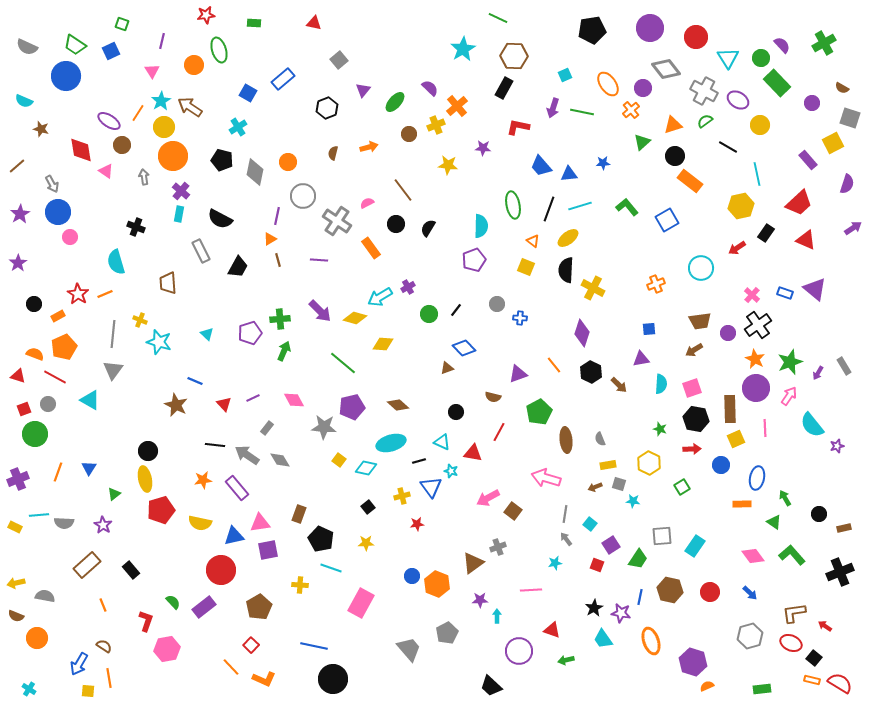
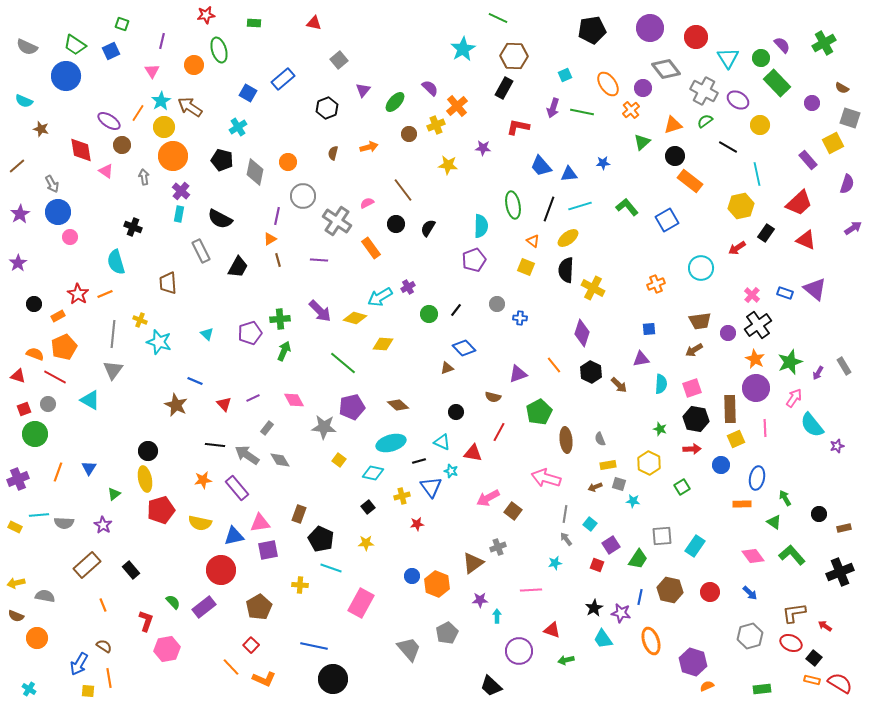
black cross at (136, 227): moved 3 px left
pink arrow at (789, 396): moved 5 px right, 2 px down
cyan diamond at (366, 468): moved 7 px right, 5 px down
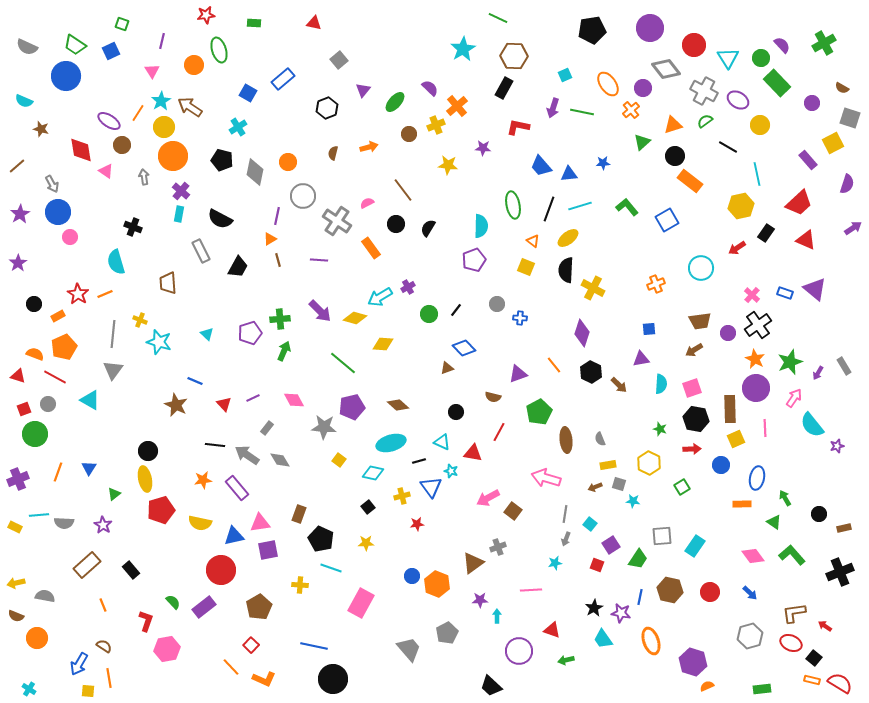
red circle at (696, 37): moved 2 px left, 8 px down
gray arrow at (566, 539): rotated 120 degrees counterclockwise
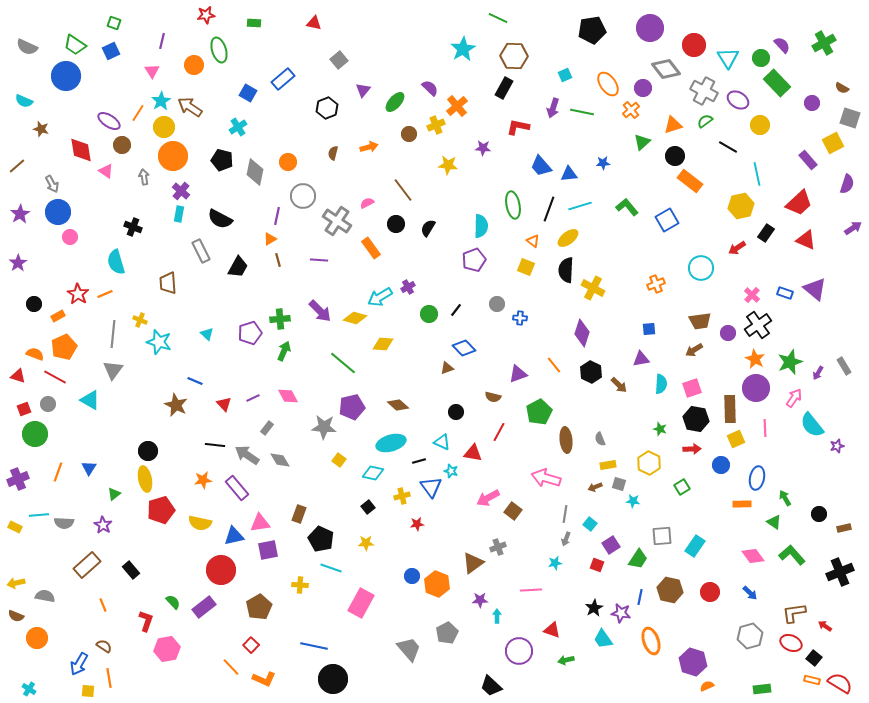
green square at (122, 24): moved 8 px left, 1 px up
pink diamond at (294, 400): moved 6 px left, 4 px up
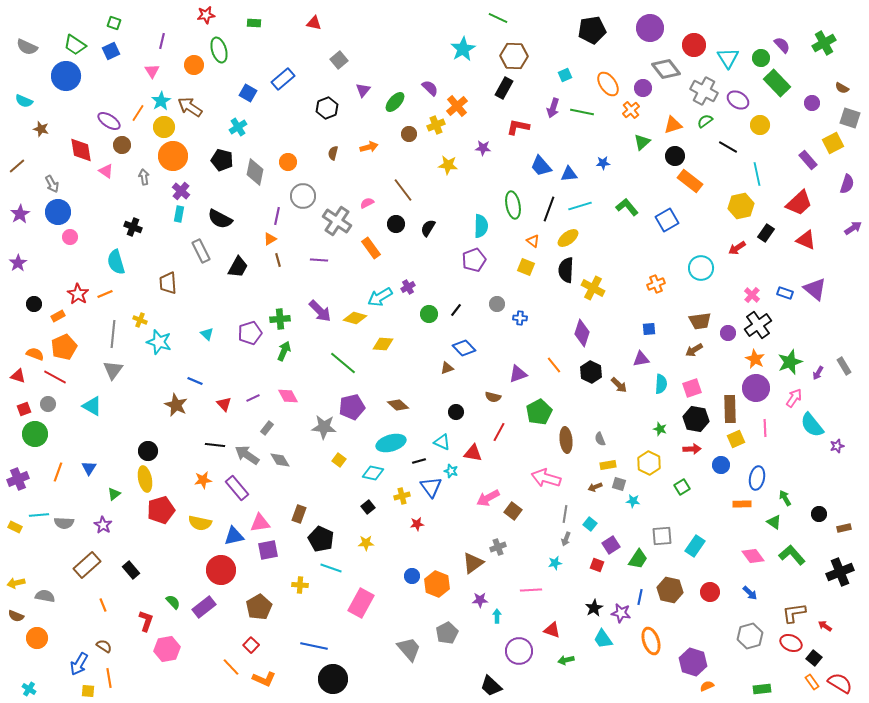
cyan triangle at (90, 400): moved 2 px right, 6 px down
orange rectangle at (812, 680): moved 2 px down; rotated 42 degrees clockwise
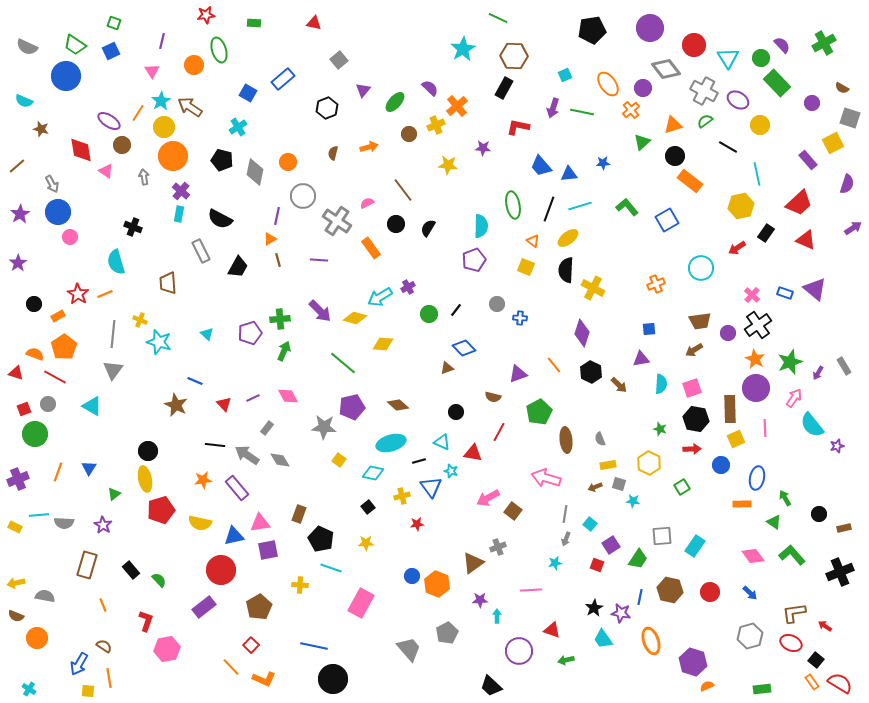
orange pentagon at (64, 347): rotated 10 degrees counterclockwise
red triangle at (18, 376): moved 2 px left, 3 px up
brown rectangle at (87, 565): rotated 32 degrees counterclockwise
green semicircle at (173, 602): moved 14 px left, 22 px up
black square at (814, 658): moved 2 px right, 2 px down
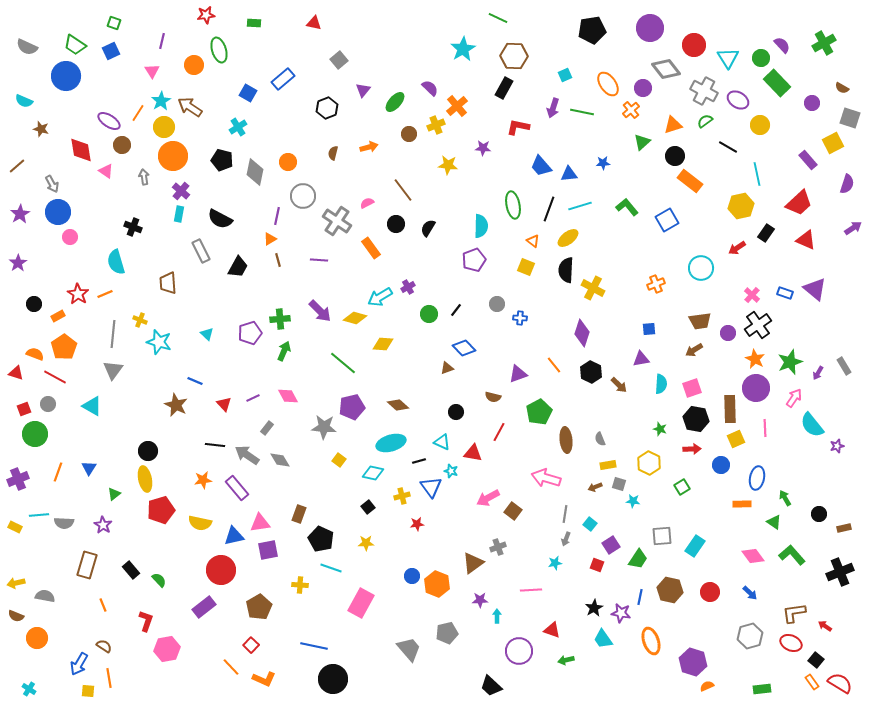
gray pentagon at (447, 633): rotated 15 degrees clockwise
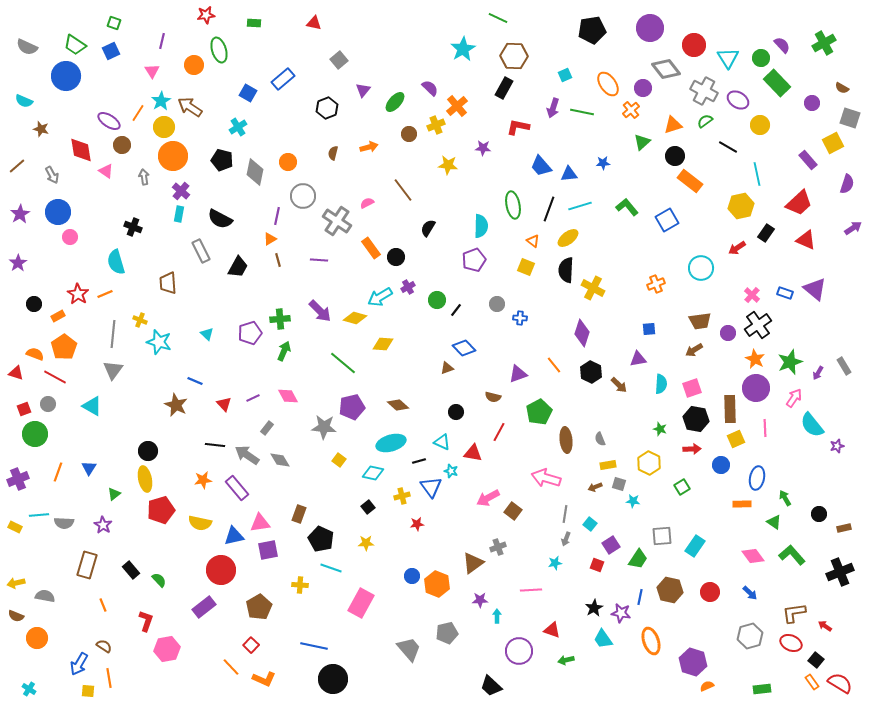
gray arrow at (52, 184): moved 9 px up
black circle at (396, 224): moved 33 px down
green circle at (429, 314): moved 8 px right, 14 px up
purple triangle at (641, 359): moved 3 px left
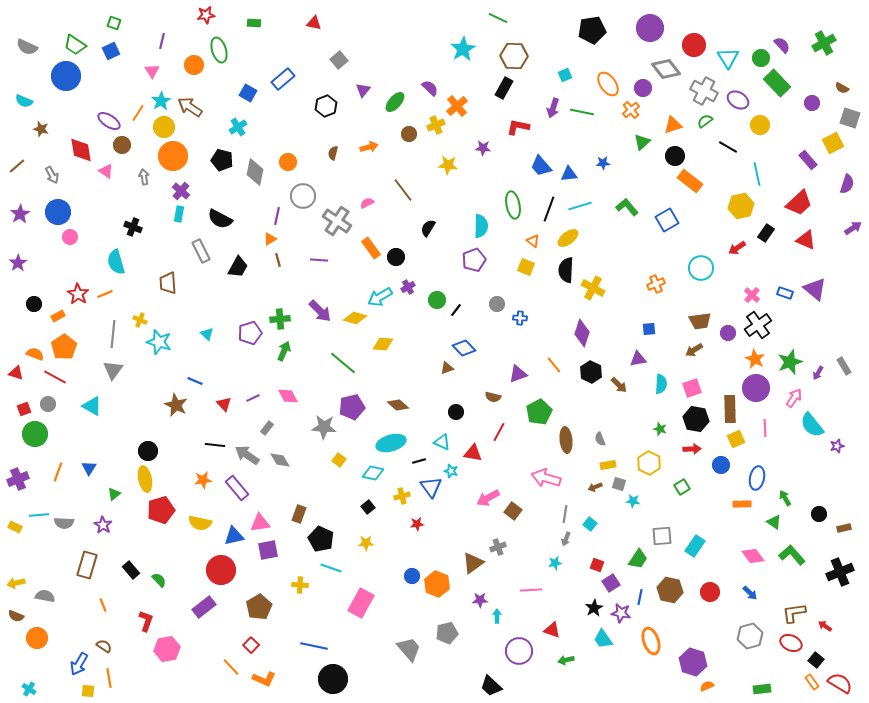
black hexagon at (327, 108): moved 1 px left, 2 px up
purple square at (611, 545): moved 38 px down
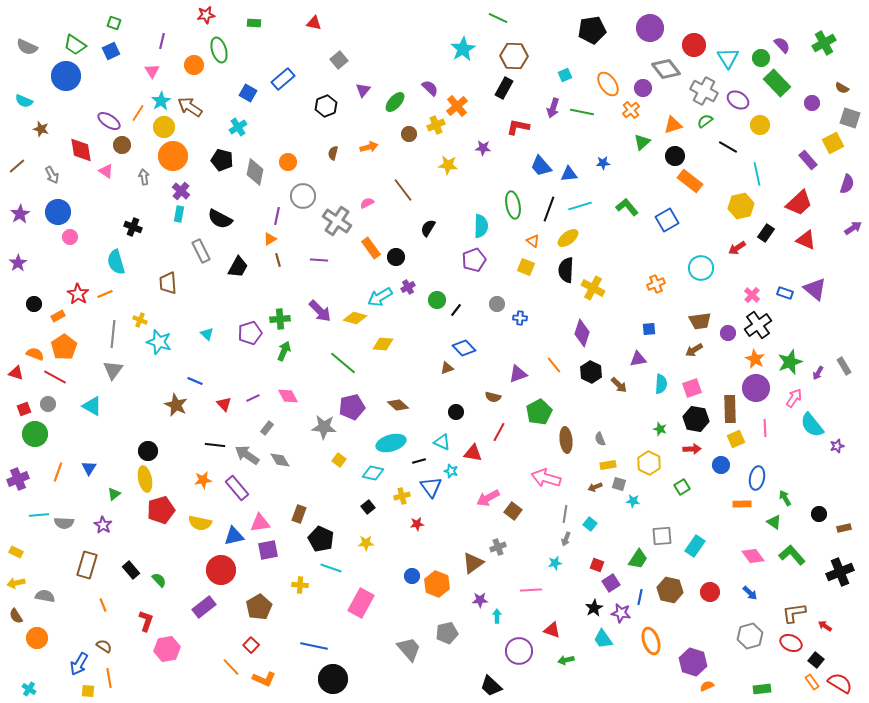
yellow rectangle at (15, 527): moved 1 px right, 25 px down
brown semicircle at (16, 616): rotated 35 degrees clockwise
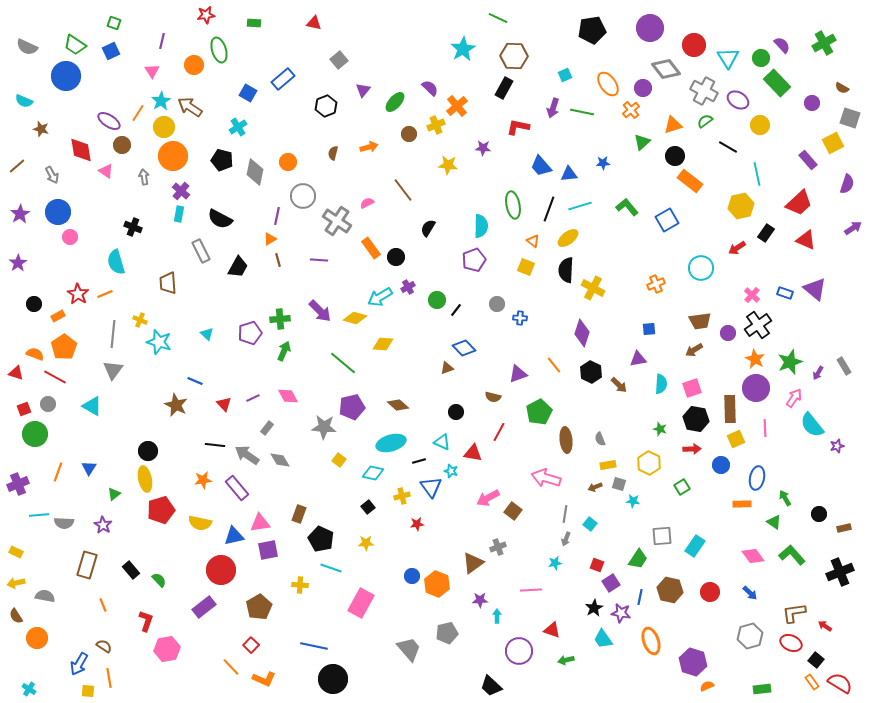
purple cross at (18, 479): moved 5 px down
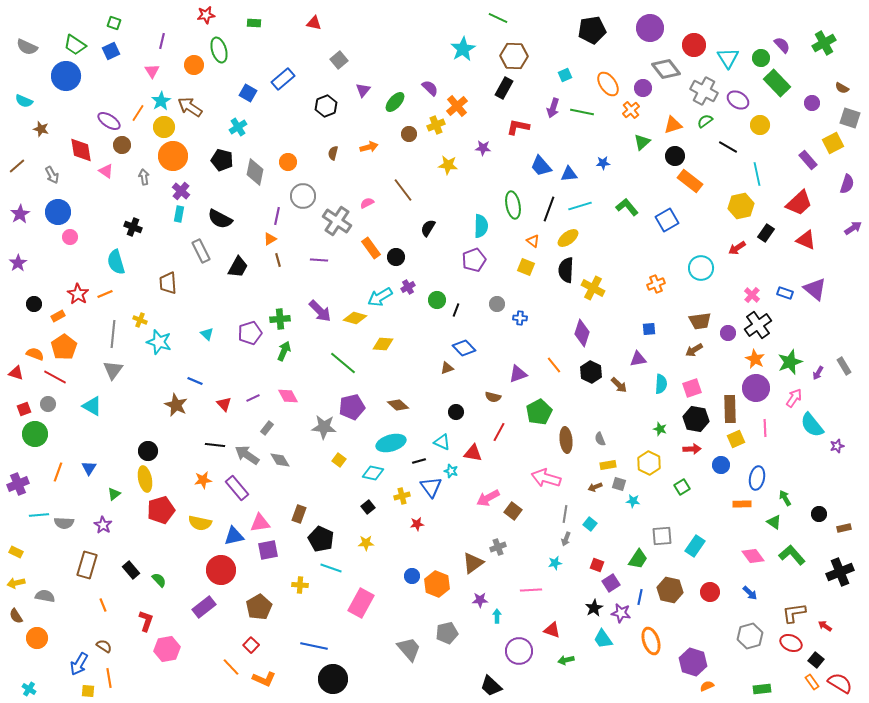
black line at (456, 310): rotated 16 degrees counterclockwise
